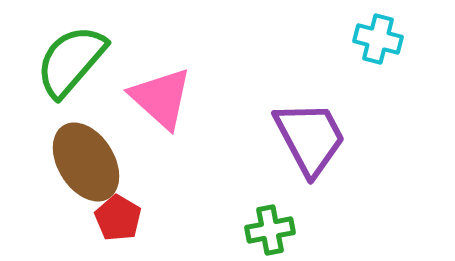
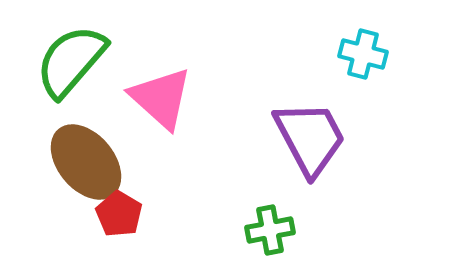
cyan cross: moved 15 px left, 15 px down
brown ellipse: rotated 8 degrees counterclockwise
red pentagon: moved 1 px right, 4 px up
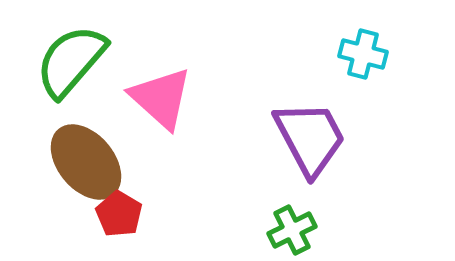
green cross: moved 22 px right; rotated 15 degrees counterclockwise
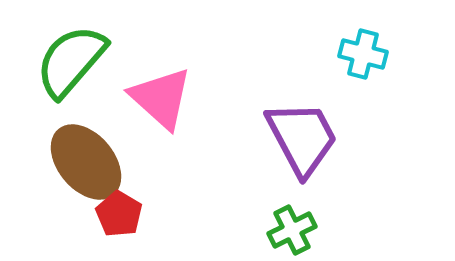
purple trapezoid: moved 8 px left
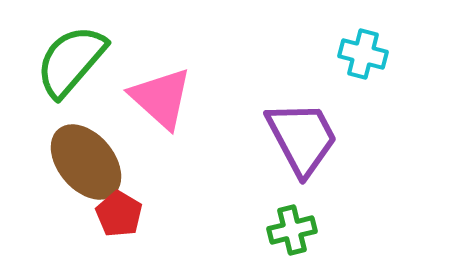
green cross: rotated 12 degrees clockwise
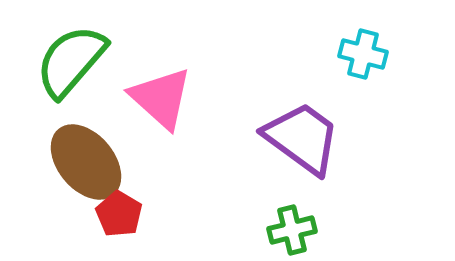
purple trapezoid: rotated 26 degrees counterclockwise
